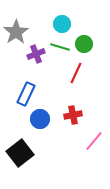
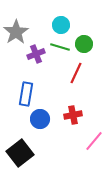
cyan circle: moved 1 px left, 1 px down
blue rectangle: rotated 15 degrees counterclockwise
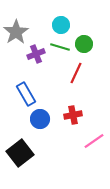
blue rectangle: rotated 40 degrees counterclockwise
pink line: rotated 15 degrees clockwise
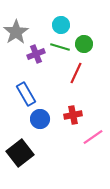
pink line: moved 1 px left, 4 px up
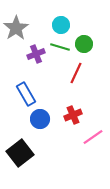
gray star: moved 4 px up
red cross: rotated 12 degrees counterclockwise
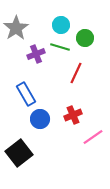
green circle: moved 1 px right, 6 px up
black square: moved 1 px left
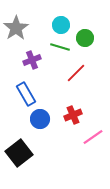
purple cross: moved 4 px left, 6 px down
red line: rotated 20 degrees clockwise
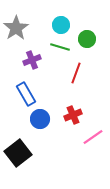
green circle: moved 2 px right, 1 px down
red line: rotated 25 degrees counterclockwise
black square: moved 1 px left
